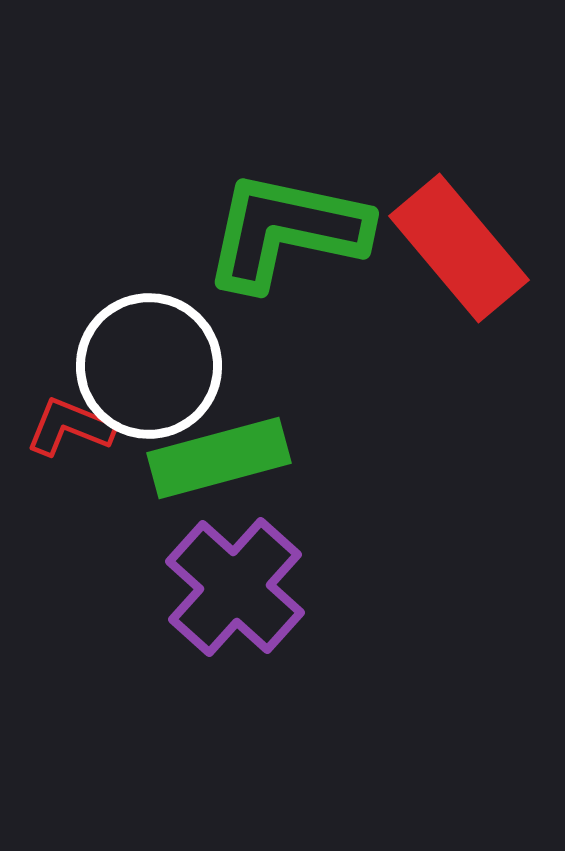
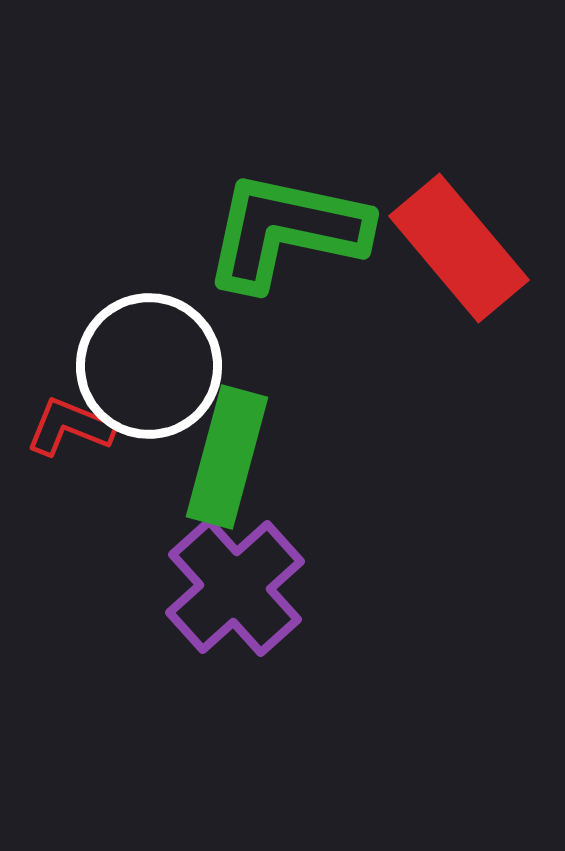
green rectangle: moved 8 px right, 1 px up; rotated 60 degrees counterclockwise
purple cross: rotated 6 degrees clockwise
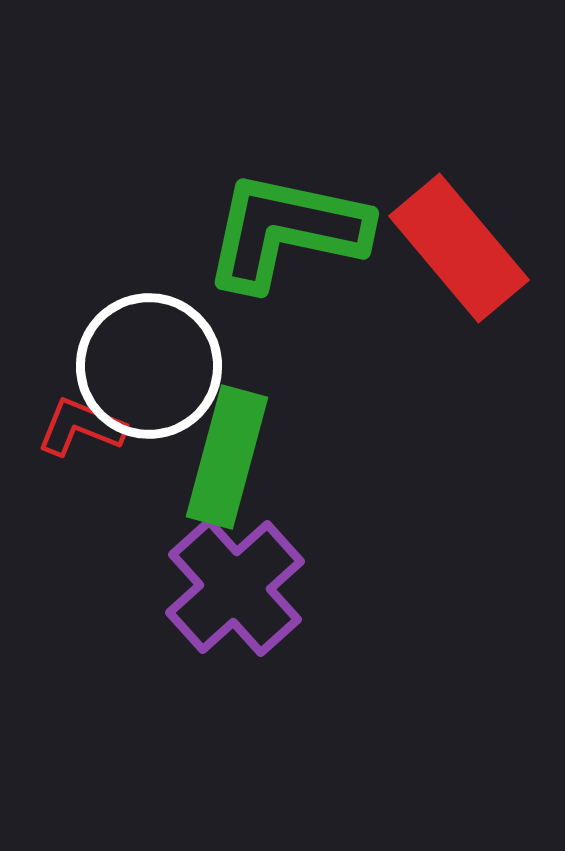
red L-shape: moved 11 px right
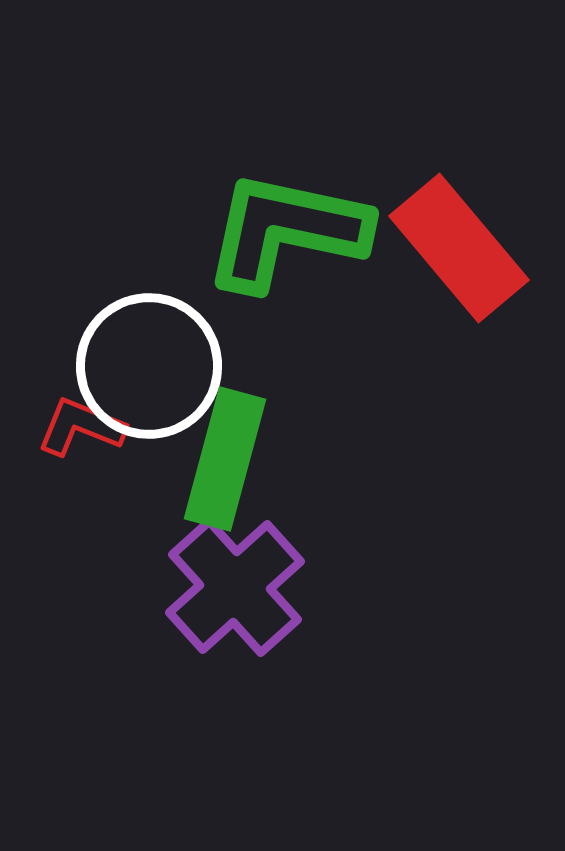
green rectangle: moved 2 px left, 2 px down
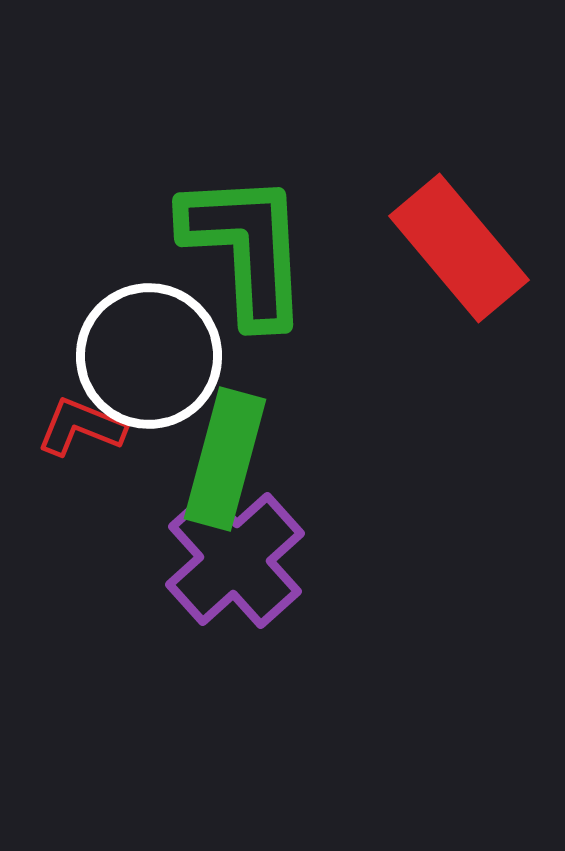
green L-shape: moved 40 px left, 17 px down; rotated 75 degrees clockwise
white circle: moved 10 px up
purple cross: moved 28 px up
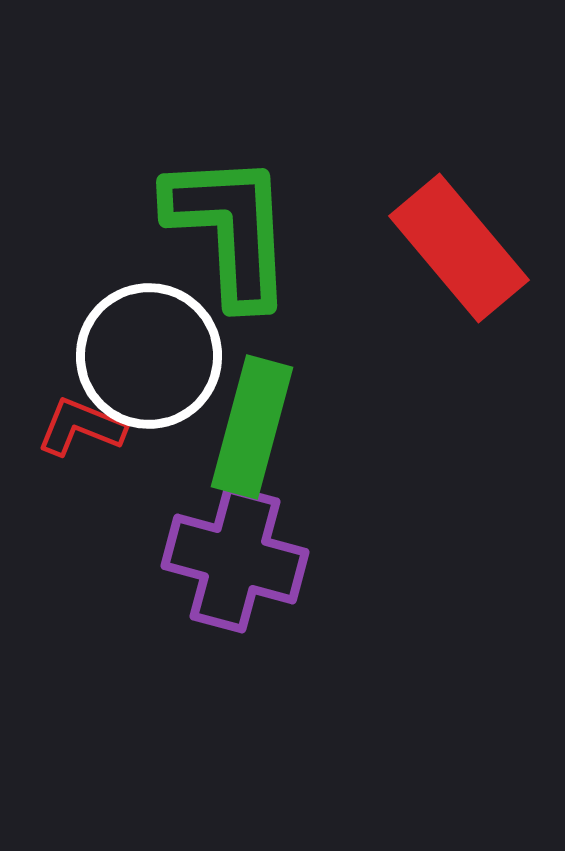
green L-shape: moved 16 px left, 19 px up
green rectangle: moved 27 px right, 32 px up
purple cross: rotated 33 degrees counterclockwise
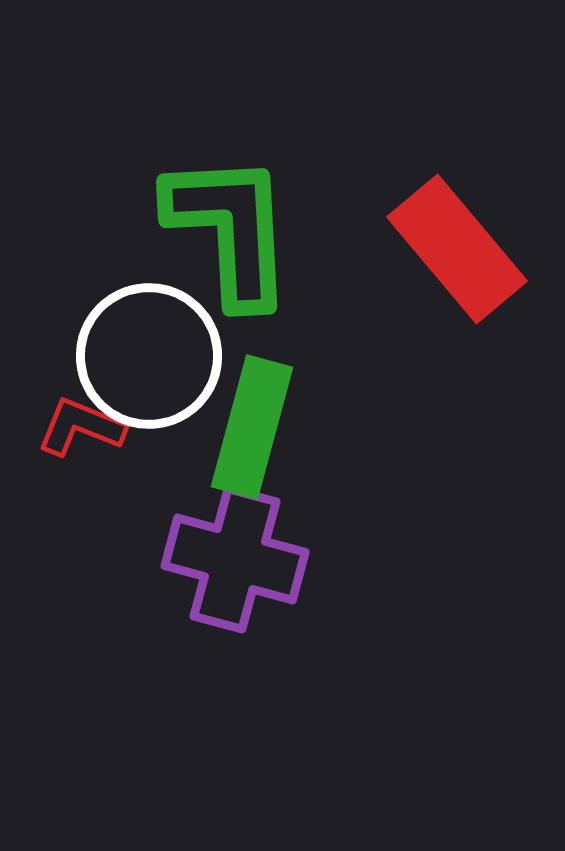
red rectangle: moved 2 px left, 1 px down
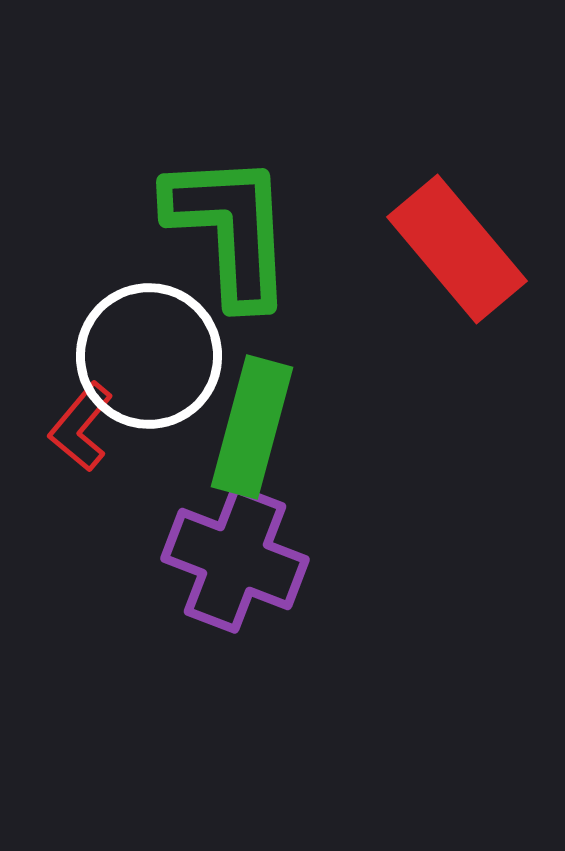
red L-shape: rotated 72 degrees counterclockwise
purple cross: rotated 6 degrees clockwise
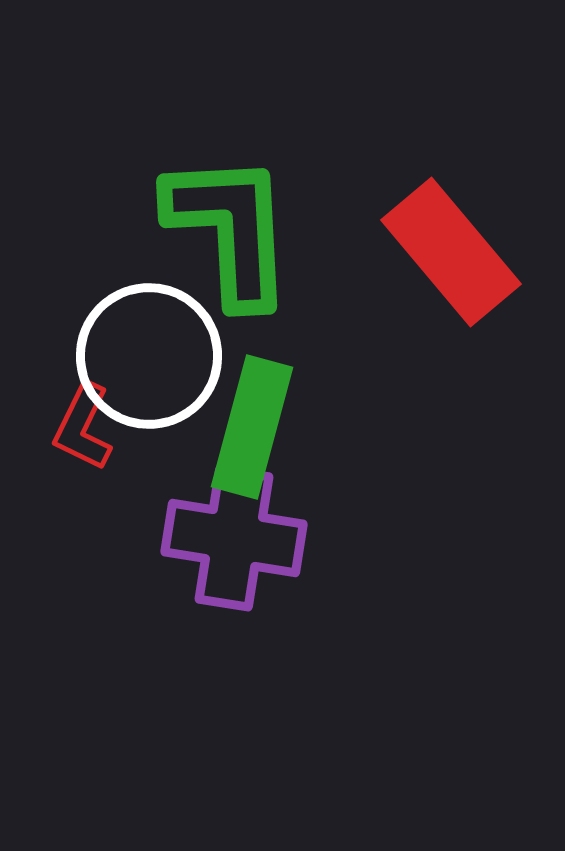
red rectangle: moved 6 px left, 3 px down
red L-shape: moved 2 px right; rotated 14 degrees counterclockwise
purple cross: moved 1 px left, 21 px up; rotated 12 degrees counterclockwise
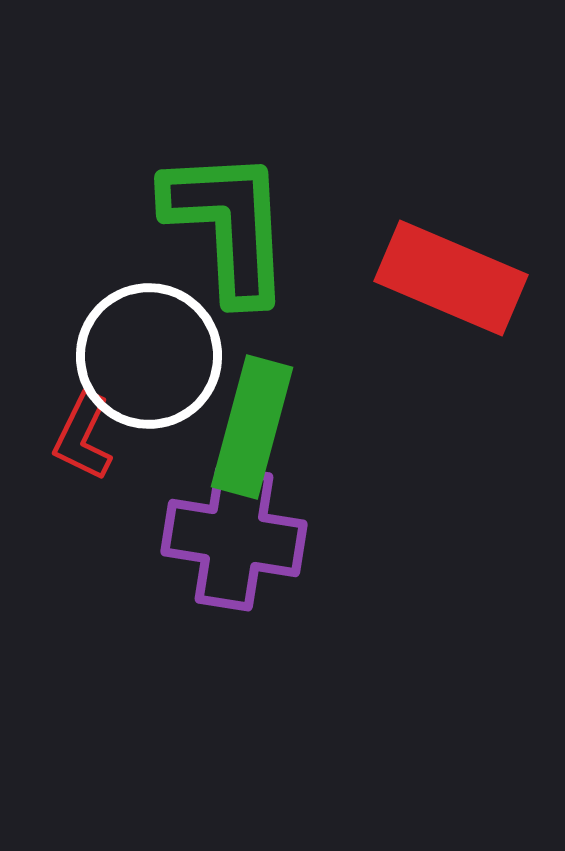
green L-shape: moved 2 px left, 4 px up
red rectangle: moved 26 px down; rotated 27 degrees counterclockwise
red L-shape: moved 10 px down
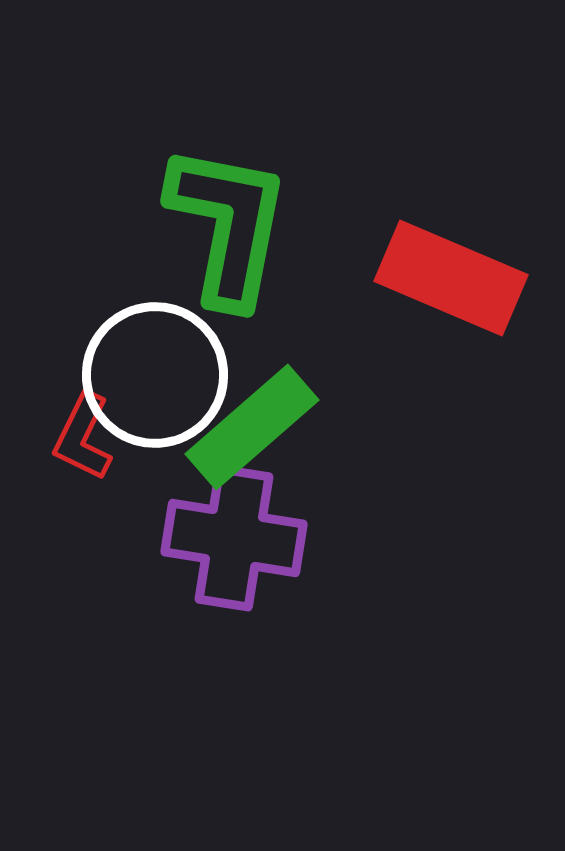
green L-shape: rotated 14 degrees clockwise
white circle: moved 6 px right, 19 px down
green rectangle: rotated 34 degrees clockwise
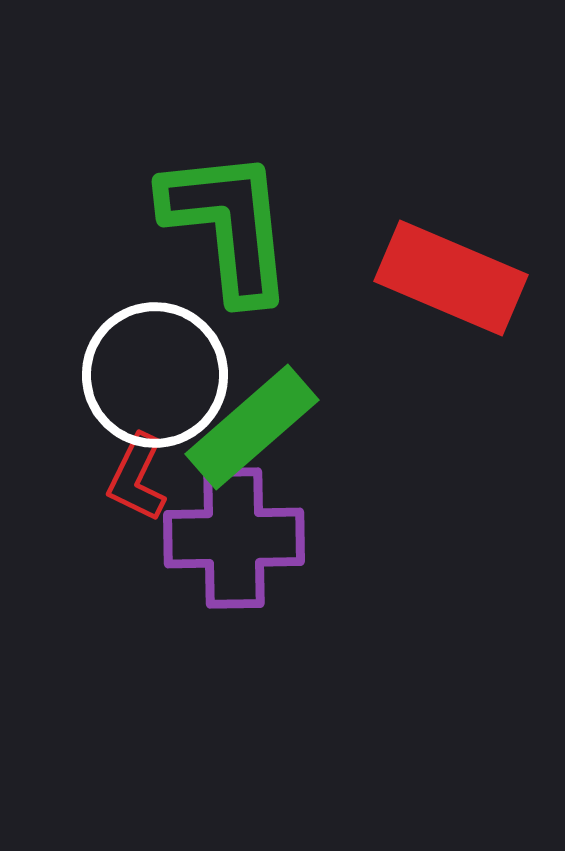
green L-shape: rotated 17 degrees counterclockwise
red L-shape: moved 54 px right, 41 px down
purple cross: rotated 10 degrees counterclockwise
